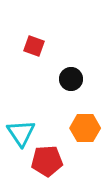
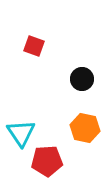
black circle: moved 11 px right
orange hexagon: rotated 12 degrees clockwise
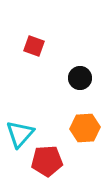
black circle: moved 2 px left, 1 px up
orange hexagon: rotated 16 degrees counterclockwise
cyan triangle: moved 1 px left, 1 px down; rotated 16 degrees clockwise
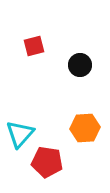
red square: rotated 35 degrees counterclockwise
black circle: moved 13 px up
red pentagon: moved 1 px down; rotated 12 degrees clockwise
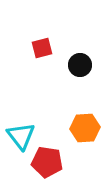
red square: moved 8 px right, 2 px down
cyan triangle: moved 1 px right, 2 px down; rotated 20 degrees counterclockwise
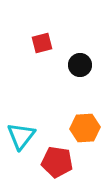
red square: moved 5 px up
cyan triangle: rotated 16 degrees clockwise
red pentagon: moved 10 px right
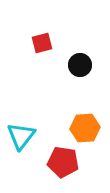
red pentagon: moved 6 px right
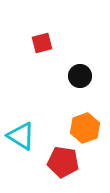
black circle: moved 11 px down
orange hexagon: rotated 16 degrees counterclockwise
cyan triangle: rotated 36 degrees counterclockwise
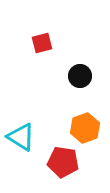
cyan triangle: moved 1 px down
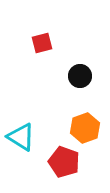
red pentagon: moved 1 px right; rotated 12 degrees clockwise
